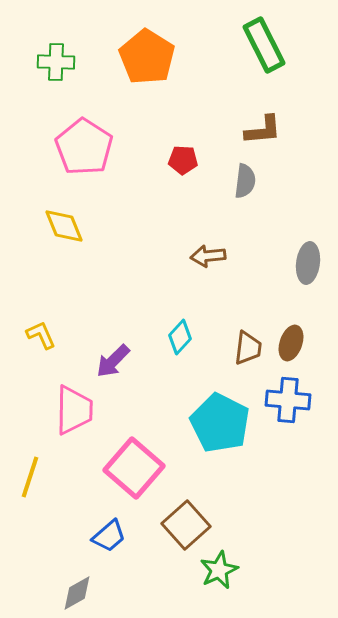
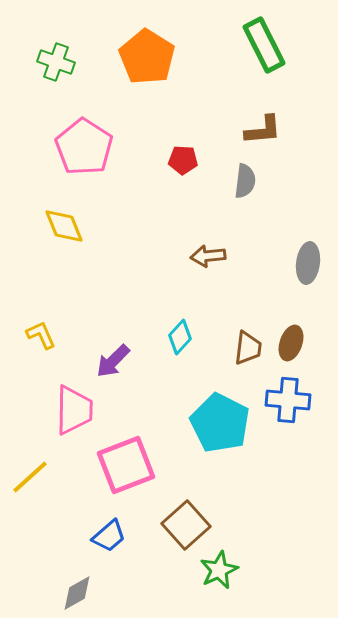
green cross: rotated 18 degrees clockwise
pink square: moved 8 px left, 3 px up; rotated 28 degrees clockwise
yellow line: rotated 30 degrees clockwise
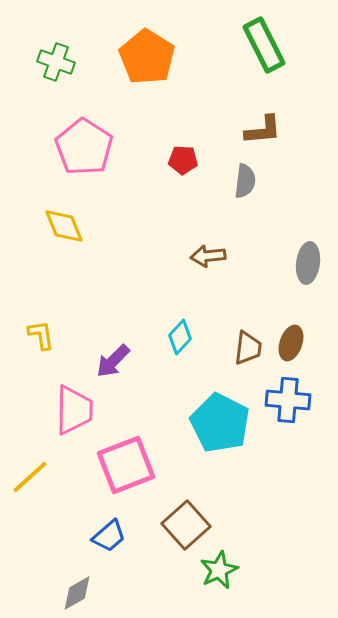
yellow L-shape: rotated 16 degrees clockwise
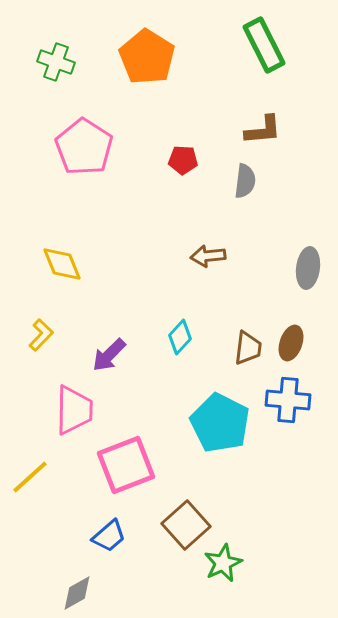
yellow diamond: moved 2 px left, 38 px down
gray ellipse: moved 5 px down
yellow L-shape: rotated 52 degrees clockwise
purple arrow: moved 4 px left, 6 px up
green star: moved 4 px right, 7 px up
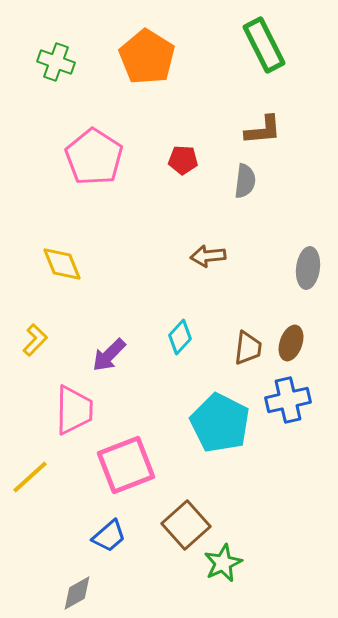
pink pentagon: moved 10 px right, 10 px down
yellow L-shape: moved 6 px left, 5 px down
blue cross: rotated 18 degrees counterclockwise
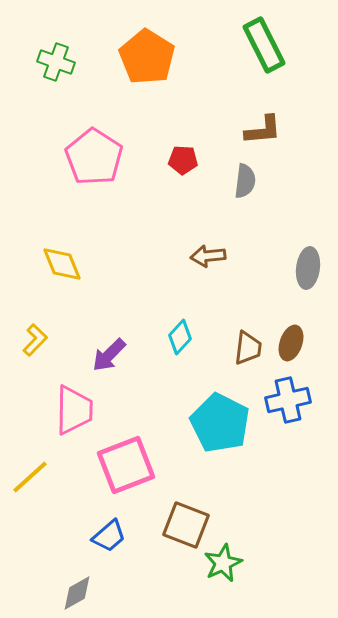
brown square: rotated 27 degrees counterclockwise
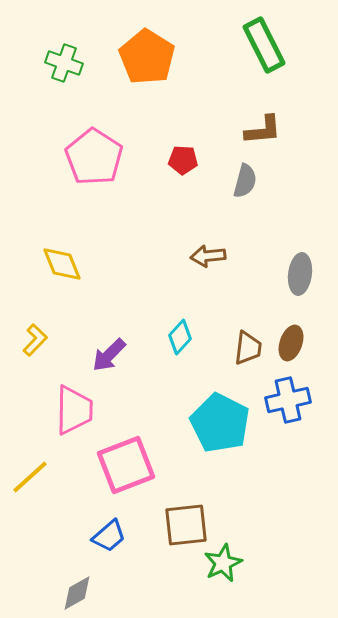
green cross: moved 8 px right, 1 px down
gray semicircle: rotated 8 degrees clockwise
gray ellipse: moved 8 px left, 6 px down
brown square: rotated 27 degrees counterclockwise
